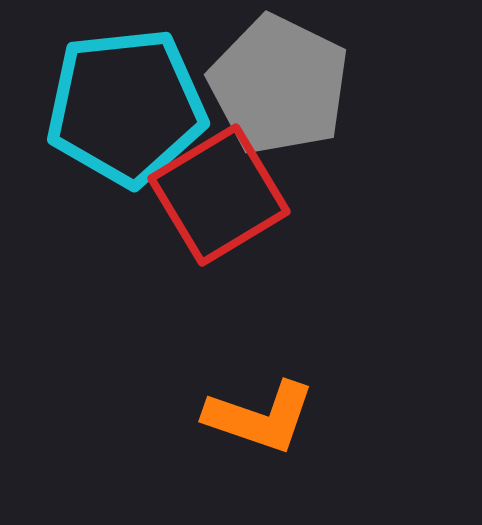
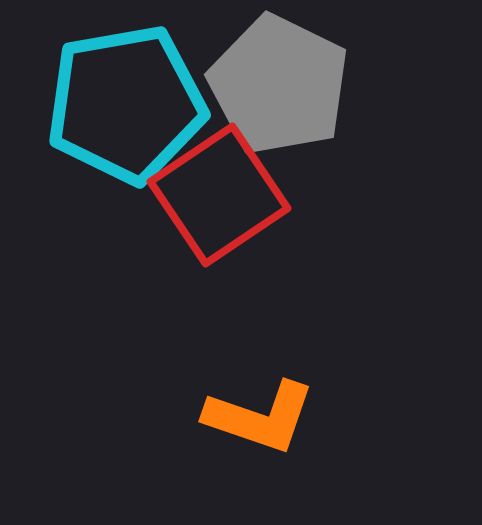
cyan pentagon: moved 3 px up; rotated 4 degrees counterclockwise
red square: rotated 3 degrees counterclockwise
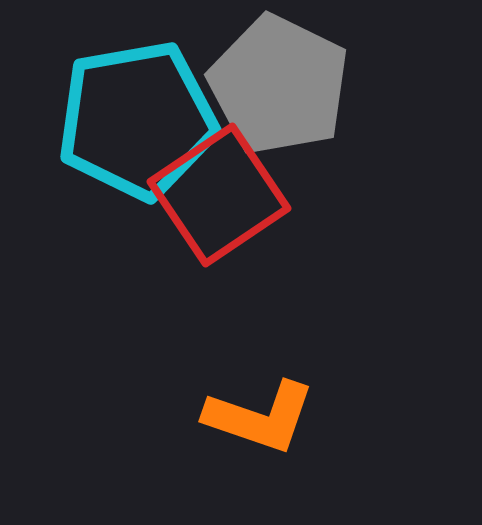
cyan pentagon: moved 11 px right, 16 px down
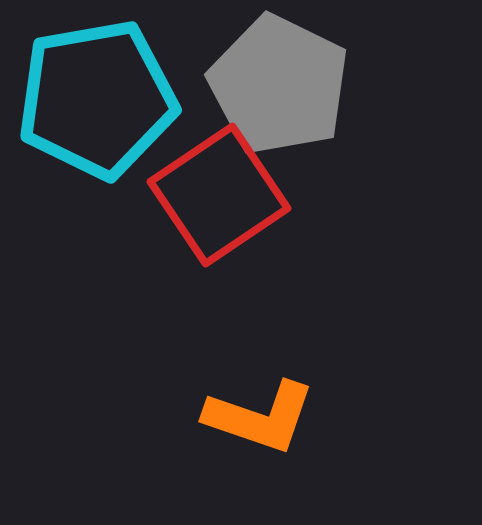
cyan pentagon: moved 40 px left, 21 px up
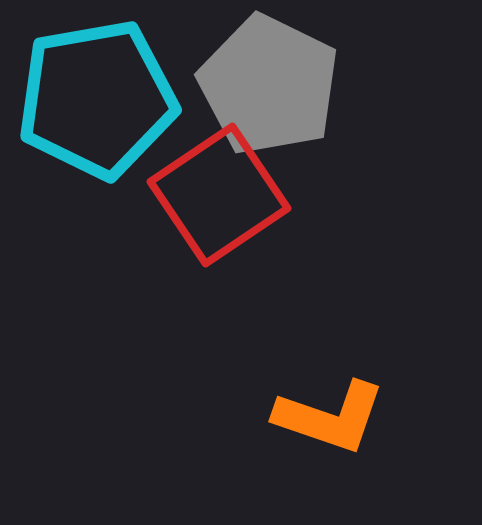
gray pentagon: moved 10 px left
orange L-shape: moved 70 px right
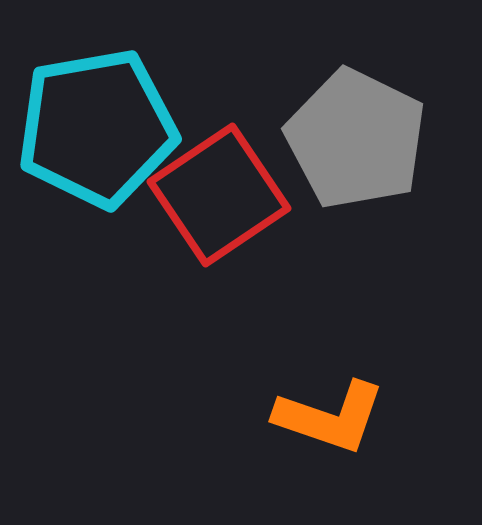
gray pentagon: moved 87 px right, 54 px down
cyan pentagon: moved 29 px down
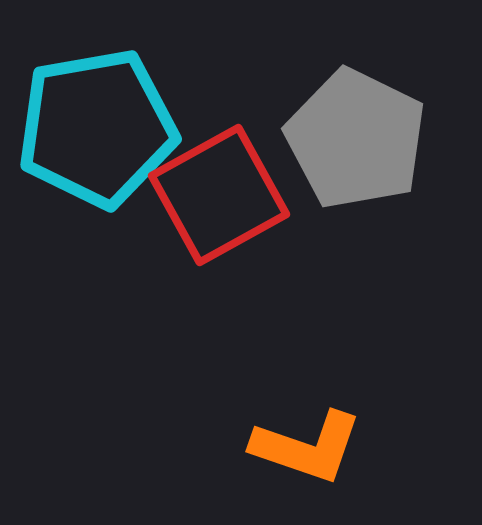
red square: rotated 5 degrees clockwise
orange L-shape: moved 23 px left, 30 px down
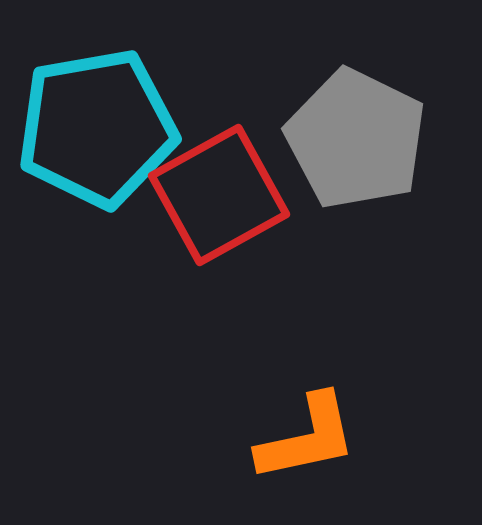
orange L-shape: moved 9 px up; rotated 31 degrees counterclockwise
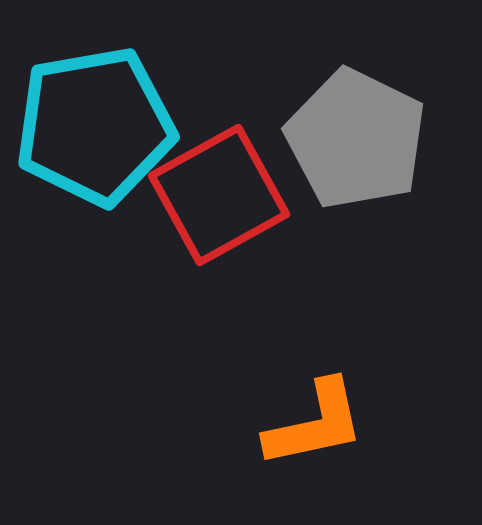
cyan pentagon: moved 2 px left, 2 px up
orange L-shape: moved 8 px right, 14 px up
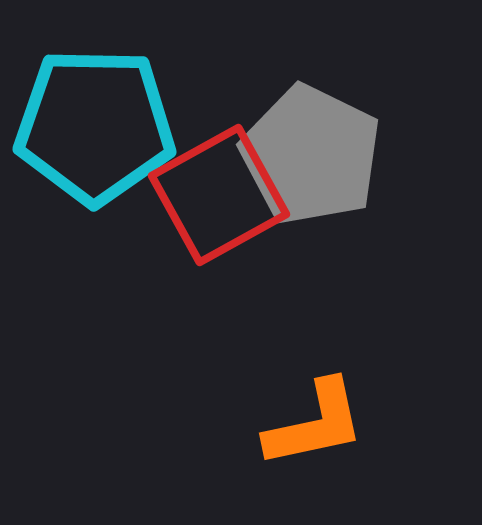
cyan pentagon: rotated 11 degrees clockwise
gray pentagon: moved 45 px left, 16 px down
